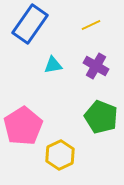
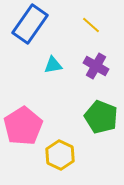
yellow line: rotated 66 degrees clockwise
yellow hexagon: rotated 8 degrees counterclockwise
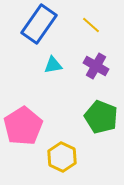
blue rectangle: moved 9 px right
yellow hexagon: moved 2 px right, 2 px down
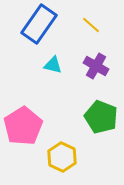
cyan triangle: rotated 24 degrees clockwise
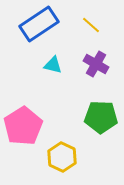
blue rectangle: rotated 21 degrees clockwise
purple cross: moved 2 px up
green pentagon: rotated 20 degrees counterclockwise
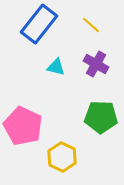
blue rectangle: rotated 18 degrees counterclockwise
cyan triangle: moved 3 px right, 2 px down
pink pentagon: rotated 15 degrees counterclockwise
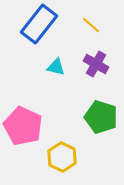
green pentagon: rotated 16 degrees clockwise
